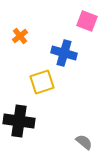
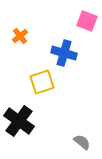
black cross: rotated 28 degrees clockwise
gray semicircle: moved 2 px left
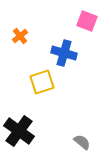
black cross: moved 10 px down
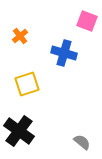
yellow square: moved 15 px left, 2 px down
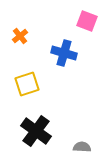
black cross: moved 17 px right
gray semicircle: moved 5 px down; rotated 36 degrees counterclockwise
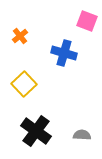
yellow square: moved 3 px left; rotated 25 degrees counterclockwise
gray semicircle: moved 12 px up
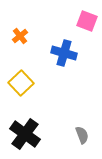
yellow square: moved 3 px left, 1 px up
black cross: moved 11 px left, 3 px down
gray semicircle: rotated 66 degrees clockwise
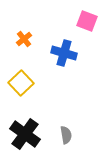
orange cross: moved 4 px right, 3 px down
gray semicircle: moved 16 px left; rotated 12 degrees clockwise
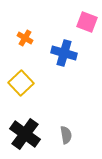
pink square: moved 1 px down
orange cross: moved 1 px right, 1 px up; rotated 21 degrees counterclockwise
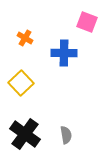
blue cross: rotated 15 degrees counterclockwise
